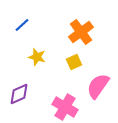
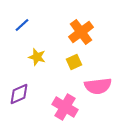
pink semicircle: rotated 132 degrees counterclockwise
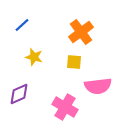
yellow star: moved 3 px left
yellow square: rotated 28 degrees clockwise
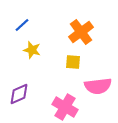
yellow star: moved 2 px left, 7 px up
yellow square: moved 1 px left
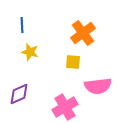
blue line: rotated 49 degrees counterclockwise
orange cross: moved 2 px right, 1 px down
yellow star: moved 2 px left, 2 px down
pink cross: rotated 30 degrees clockwise
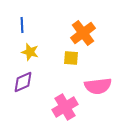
yellow square: moved 2 px left, 4 px up
purple diamond: moved 4 px right, 12 px up
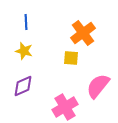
blue line: moved 4 px right, 3 px up
yellow star: moved 6 px left, 1 px up
purple diamond: moved 4 px down
pink semicircle: rotated 136 degrees clockwise
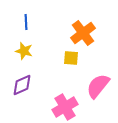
purple diamond: moved 1 px left, 1 px up
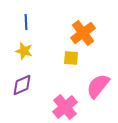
pink cross: rotated 10 degrees counterclockwise
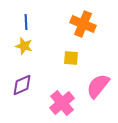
orange cross: moved 9 px up; rotated 30 degrees counterclockwise
yellow star: moved 5 px up
pink cross: moved 3 px left, 4 px up
